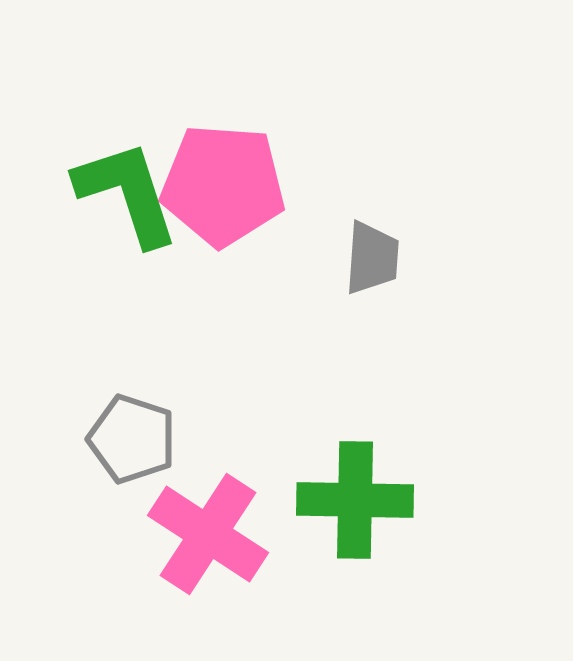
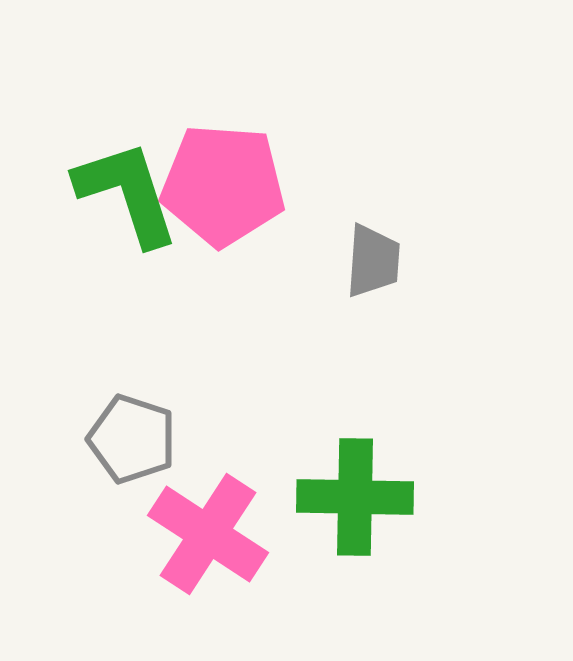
gray trapezoid: moved 1 px right, 3 px down
green cross: moved 3 px up
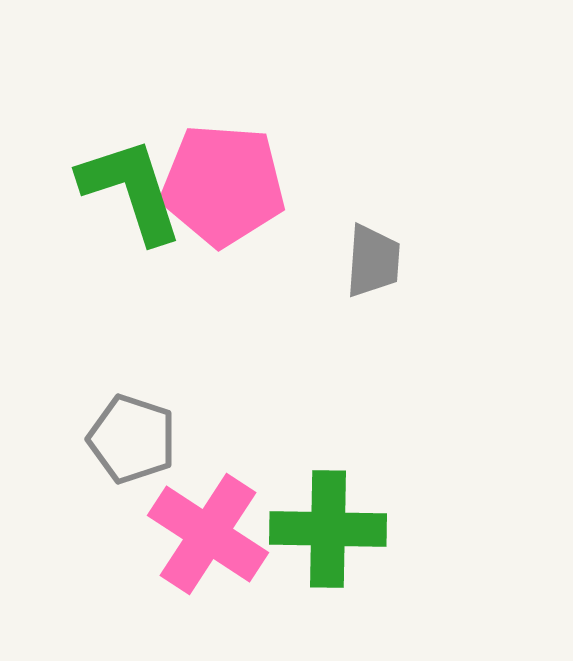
green L-shape: moved 4 px right, 3 px up
green cross: moved 27 px left, 32 px down
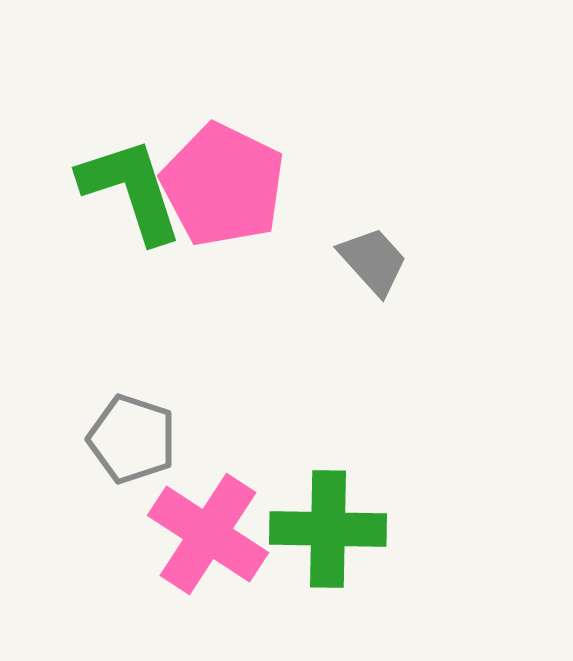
pink pentagon: rotated 22 degrees clockwise
gray trapezoid: rotated 46 degrees counterclockwise
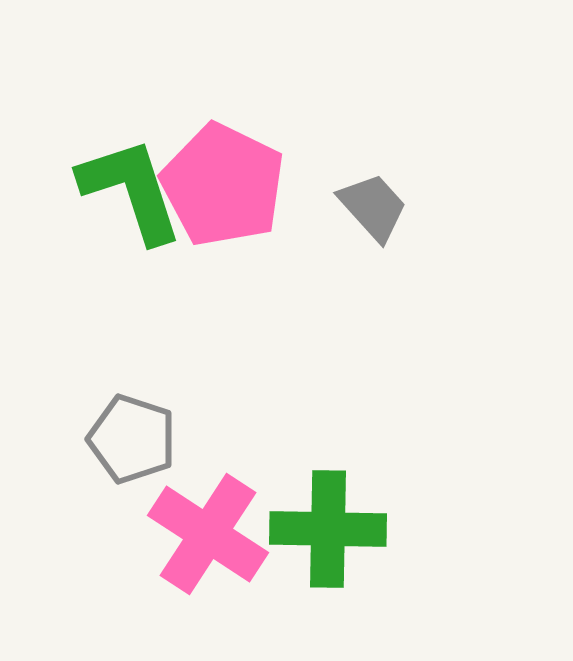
gray trapezoid: moved 54 px up
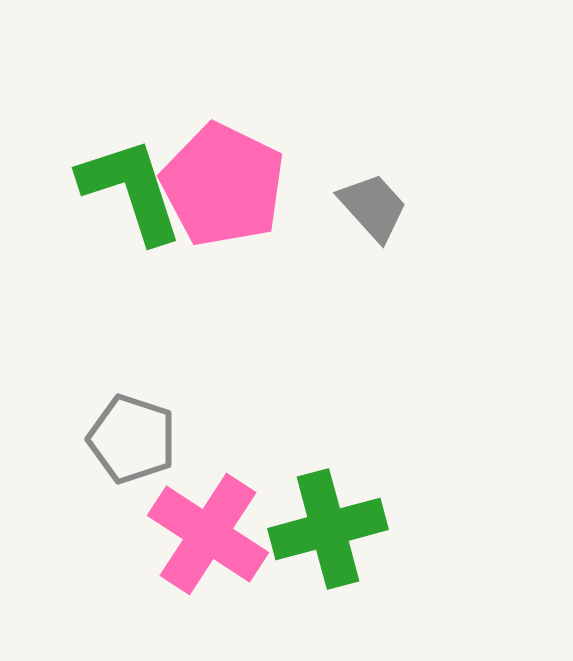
green cross: rotated 16 degrees counterclockwise
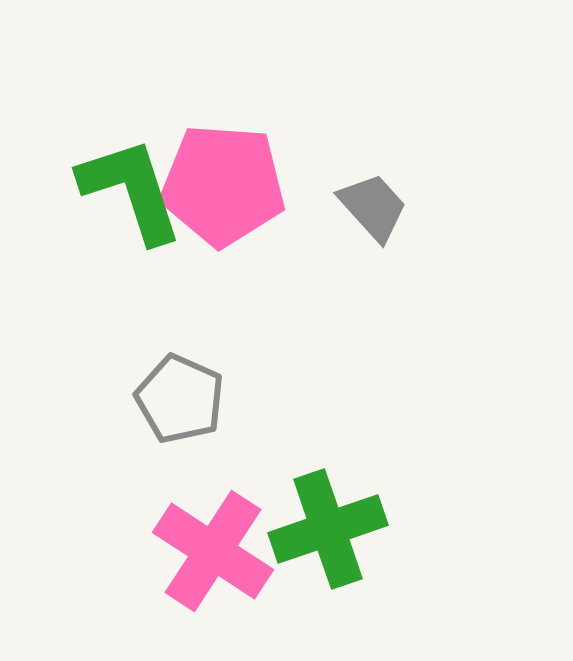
pink pentagon: rotated 22 degrees counterclockwise
gray pentagon: moved 48 px right, 40 px up; rotated 6 degrees clockwise
green cross: rotated 4 degrees counterclockwise
pink cross: moved 5 px right, 17 px down
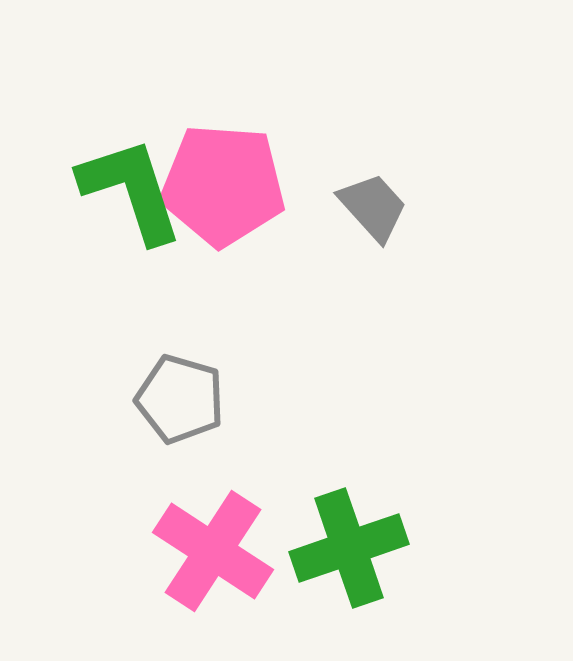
gray pentagon: rotated 8 degrees counterclockwise
green cross: moved 21 px right, 19 px down
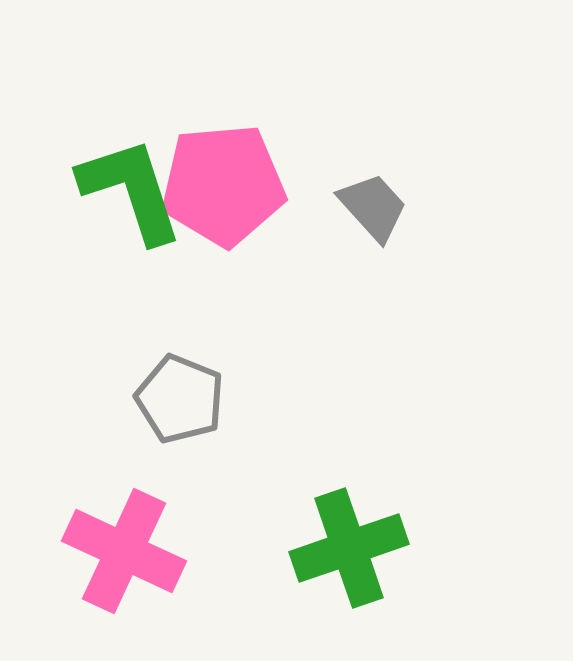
pink pentagon: rotated 9 degrees counterclockwise
gray pentagon: rotated 6 degrees clockwise
pink cross: moved 89 px left; rotated 8 degrees counterclockwise
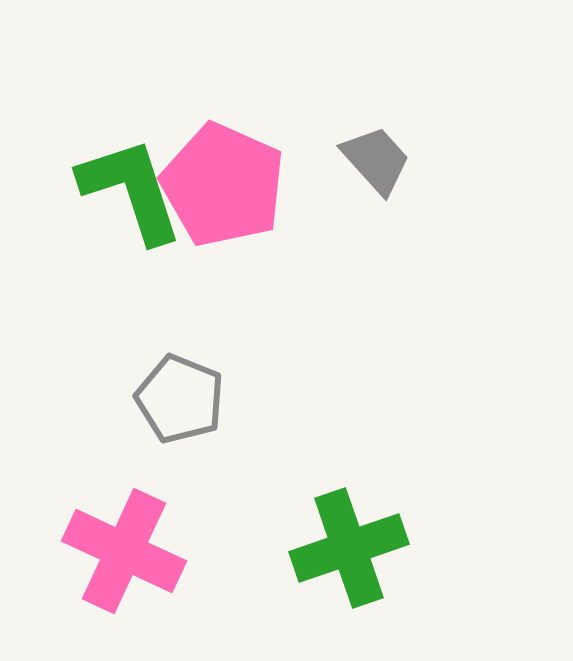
pink pentagon: rotated 29 degrees clockwise
gray trapezoid: moved 3 px right, 47 px up
